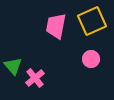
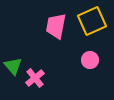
pink circle: moved 1 px left, 1 px down
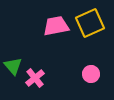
yellow square: moved 2 px left, 2 px down
pink trapezoid: rotated 68 degrees clockwise
pink circle: moved 1 px right, 14 px down
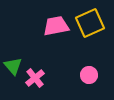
pink circle: moved 2 px left, 1 px down
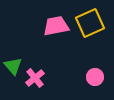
pink circle: moved 6 px right, 2 px down
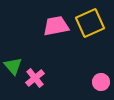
pink circle: moved 6 px right, 5 px down
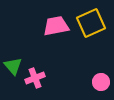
yellow square: moved 1 px right
pink cross: rotated 18 degrees clockwise
